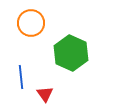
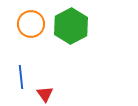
orange circle: moved 1 px down
green hexagon: moved 27 px up; rotated 8 degrees clockwise
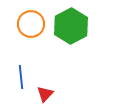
red triangle: rotated 18 degrees clockwise
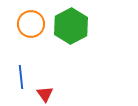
red triangle: rotated 18 degrees counterclockwise
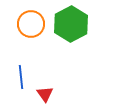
green hexagon: moved 2 px up
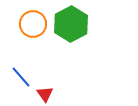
orange circle: moved 2 px right
blue line: rotated 35 degrees counterclockwise
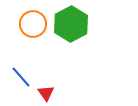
red triangle: moved 1 px right, 1 px up
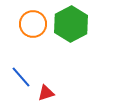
red triangle: rotated 48 degrees clockwise
